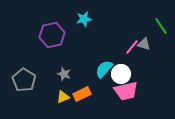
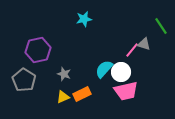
purple hexagon: moved 14 px left, 15 px down
pink line: moved 3 px down
white circle: moved 2 px up
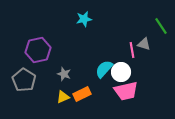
pink line: rotated 49 degrees counterclockwise
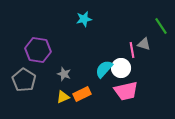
purple hexagon: rotated 20 degrees clockwise
white circle: moved 4 px up
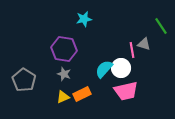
purple hexagon: moved 26 px right, 1 px up
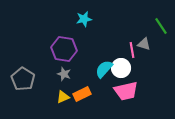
gray pentagon: moved 1 px left, 1 px up
